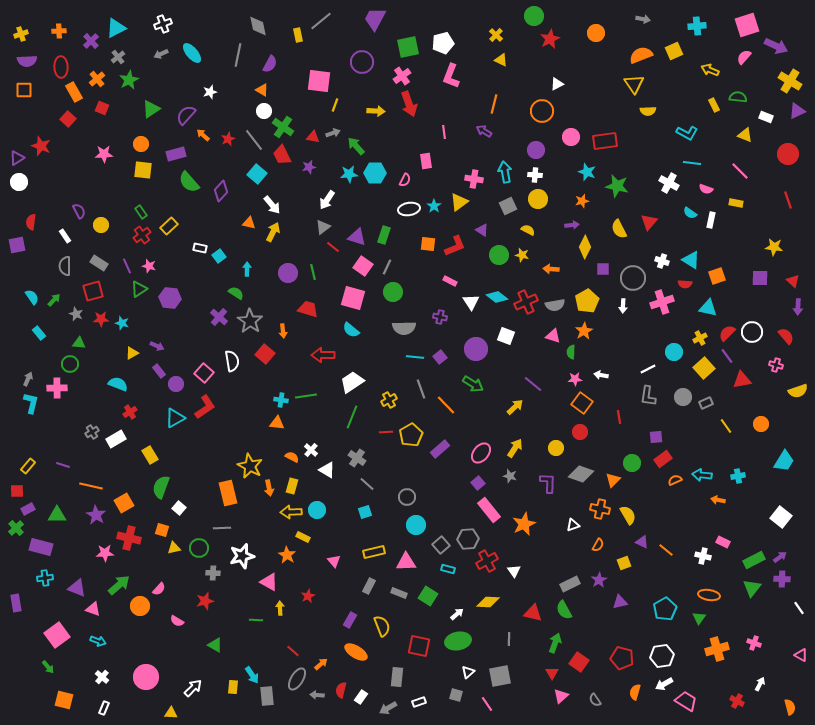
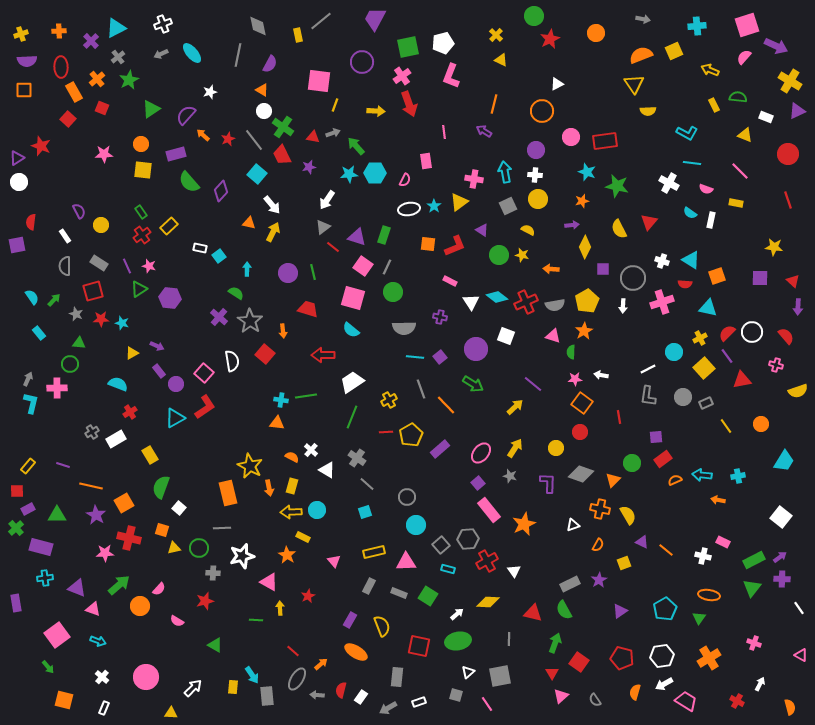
purple triangle at (620, 602): moved 9 px down; rotated 21 degrees counterclockwise
orange cross at (717, 649): moved 8 px left, 9 px down; rotated 15 degrees counterclockwise
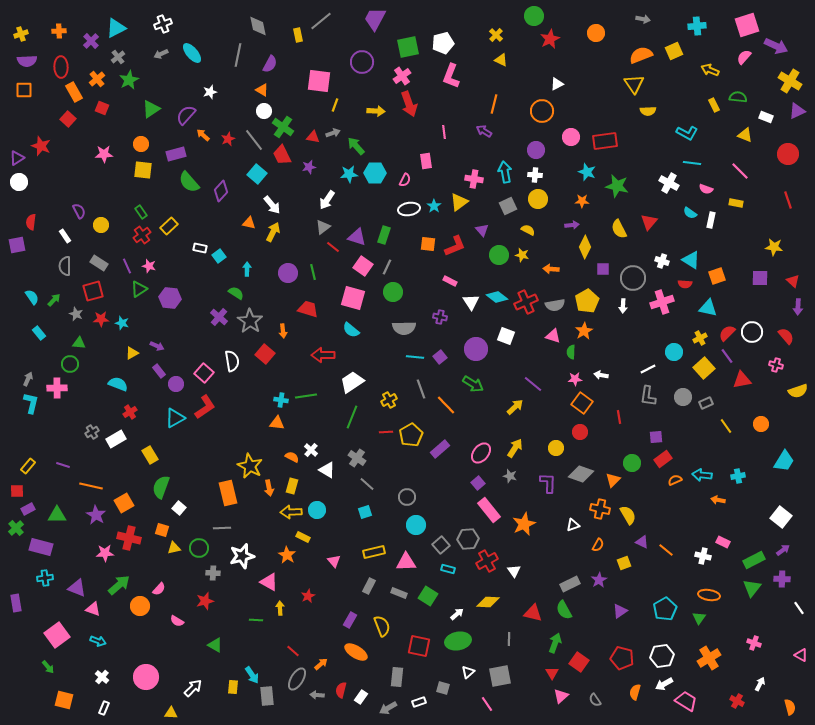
orange star at (582, 201): rotated 16 degrees clockwise
purple triangle at (482, 230): rotated 16 degrees clockwise
purple arrow at (780, 557): moved 3 px right, 7 px up
gray square at (456, 695): moved 13 px left, 7 px up
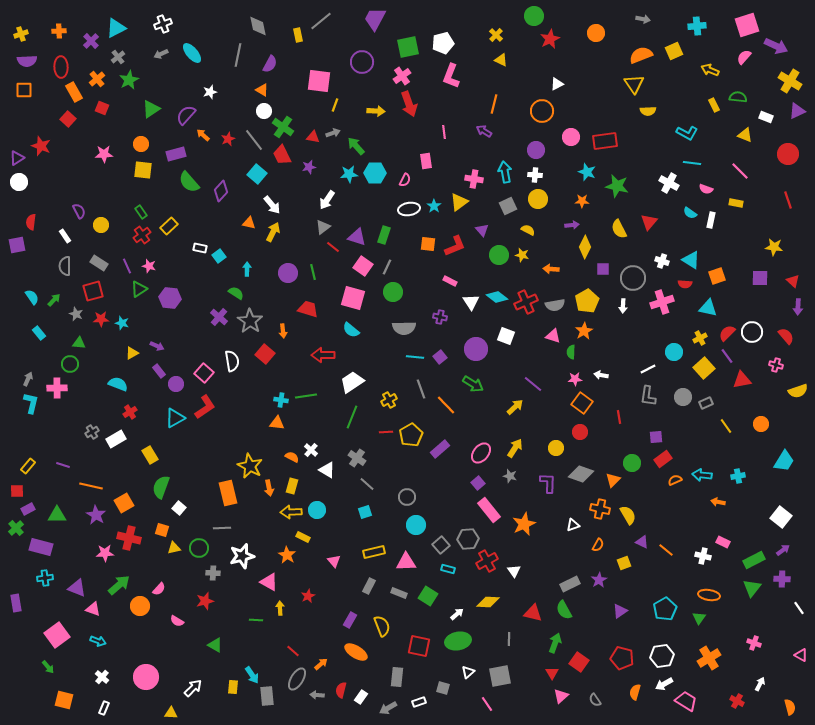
orange arrow at (718, 500): moved 2 px down
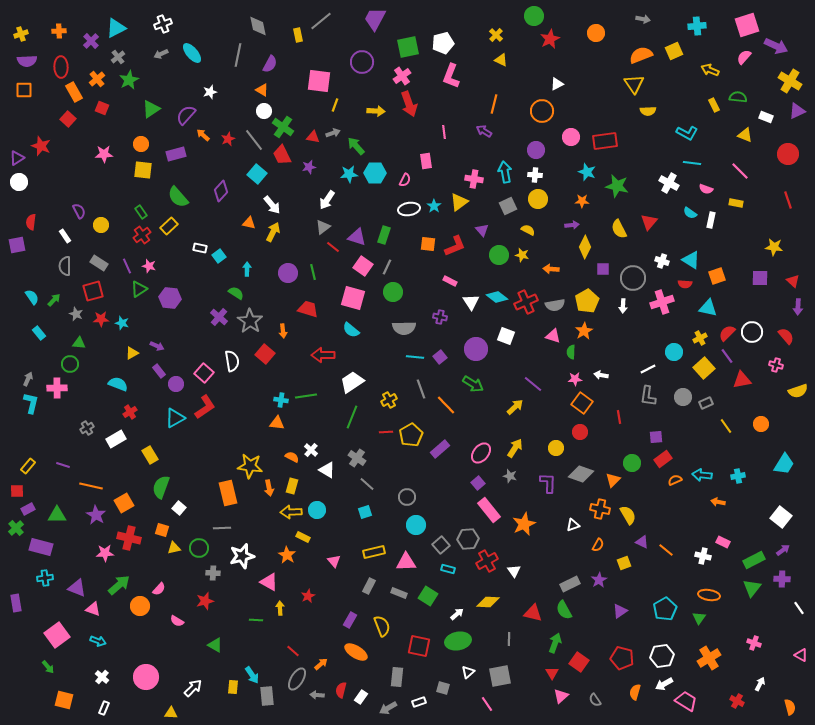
green semicircle at (189, 182): moved 11 px left, 15 px down
gray cross at (92, 432): moved 5 px left, 4 px up
cyan trapezoid at (784, 461): moved 3 px down
yellow star at (250, 466): rotated 20 degrees counterclockwise
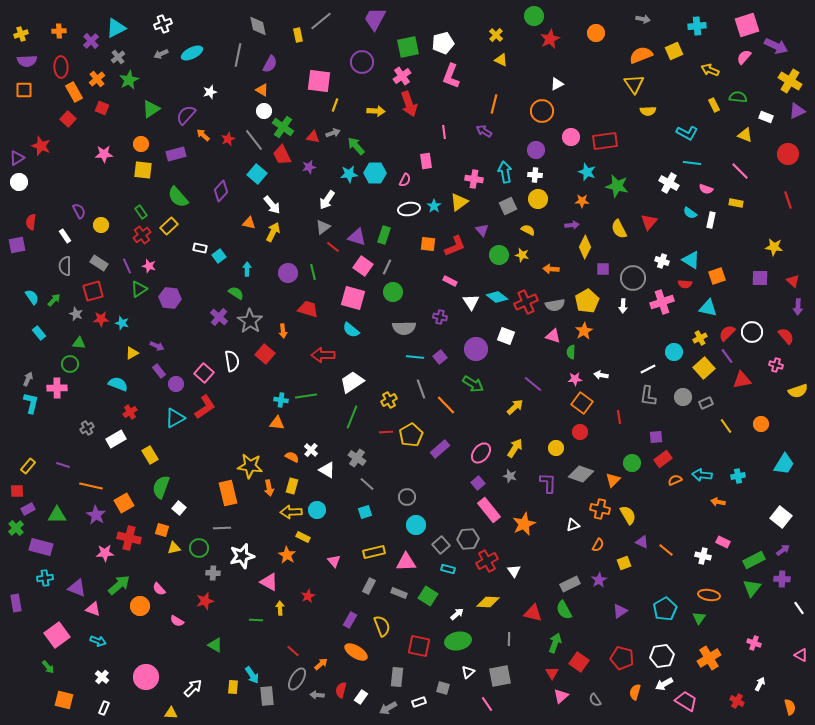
cyan ellipse at (192, 53): rotated 75 degrees counterclockwise
pink semicircle at (159, 589): rotated 96 degrees clockwise
